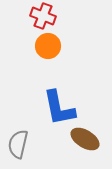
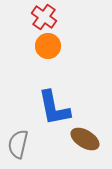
red cross: moved 1 px right, 1 px down; rotated 15 degrees clockwise
blue L-shape: moved 5 px left
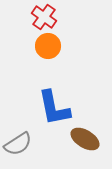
gray semicircle: rotated 136 degrees counterclockwise
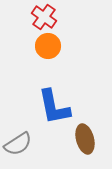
blue L-shape: moved 1 px up
brown ellipse: rotated 44 degrees clockwise
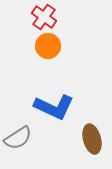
blue L-shape: rotated 54 degrees counterclockwise
brown ellipse: moved 7 px right
gray semicircle: moved 6 px up
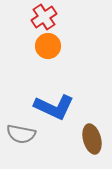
red cross: rotated 20 degrees clockwise
gray semicircle: moved 3 px right, 4 px up; rotated 44 degrees clockwise
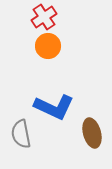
gray semicircle: rotated 68 degrees clockwise
brown ellipse: moved 6 px up
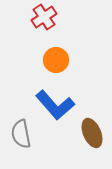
orange circle: moved 8 px right, 14 px down
blue L-shape: moved 1 px right, 2 px up; rotated 24 degrees clockwise
brown ellipse: rotated 8 degrees counterclockwise
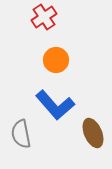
brown ellipse: moved 1 px right
